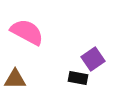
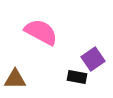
pink semicircle: moved 14 px right
black rectangle: moved 1 px left, 1 px up
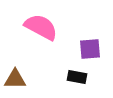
pink semicircle: moved 5 px up
purple square: moved 3 px left, 10 px up; rotated 30 degrees clockwise
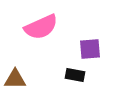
pink semicircle: rotated 128 degrees clockwise
black rectangle: moved 2 px left, 2 px up
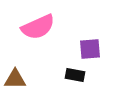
pink semicircle: moved 3 px left
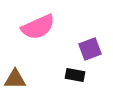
purple square: rotated 15 degrees counterclockwise
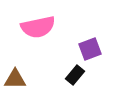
pink semicircle: rotated 12 degrees clockwise
black rectangle: rotated 60 degrees counterclockwise
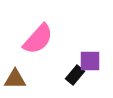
pink semicircle: moved 12 px down; rotated 36 degrees counterclockwise
purple square: moved 12 px down; rotated 20 degrees clockwise
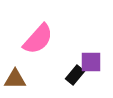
purple square: moved 1 px right, 1 px down
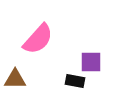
black rectangle: moved 6 px down; rotated 60 degrees clockwise
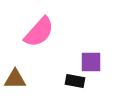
pink semicircle: moved 1 px right, 7 px up
